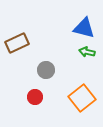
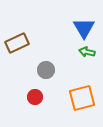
blue triangle: rotated 45 degrees clockwise
orange square: rotated 24 degrees clockwise
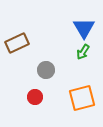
green arrow: moved 4 px left; rotated 70 degrees counterclockwise
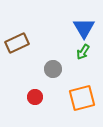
gray circle: moved 7 px right, 1 px up
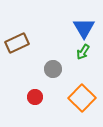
orange square: rotated 32 degrees counterclockwise
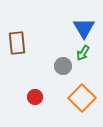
brown rectangle: rotated 70 degrees counterclockwise
green arrow: moved 1 px down
gray circle: moved 10 px right, 3 px up
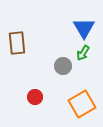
orange square: moved 6 px down; rotated 16 degrees clockwise
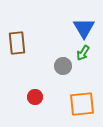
orange square: rotated 24 degrees clockwise
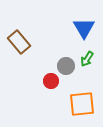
brown rectangle: moved 2 px right, 1 px up; rotated 35 degrees counterclockwise
green arrow: moved 4 px right, 6 px down
gray circle: moved 3 px right
red circle: moved 16 px right, 16 px up
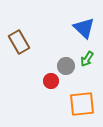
blue triangle: rotated 15 degrees counterclockwise
brown rectangle: rotated 10 degrees clockwise
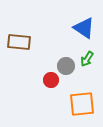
blue triangle: rotated 10 degrees counterclockwise
brown rectangle: rotated 55 degrees counterclockwise
red circle: moved 1 px up
